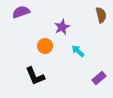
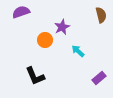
orange circle: moved 6 px up
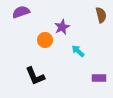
purple rectangle: rotated 40 degrees clockwise
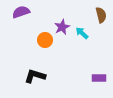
cyan arrow: moved 4 px right, 18 px up
black L-shape: rotated 130 degrees clockwise
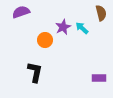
brown semicircle: moved 2 px up
purple star: moved 1 px right
cyan arrow: moved 5 px up
black L-shape: moved 4 px up; rotated 85 degrees clockwise
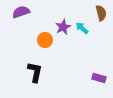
purple rectangle: rotated 16 degrees clockwise
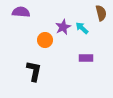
purple semicircle: rotated 24 degrees clockwise
black L-shape: moved 1 px left, 1 px up
purple rectangle: moved 13 px left, 20 px up; rotated 16 degrees counterclockwise
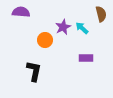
brown semicircle: moved 1 px down
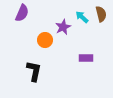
purple semicircle: moved 1 px right, 1 px down; rotated 108 degrees clockwise
cyan arrow: moved 11 px up
